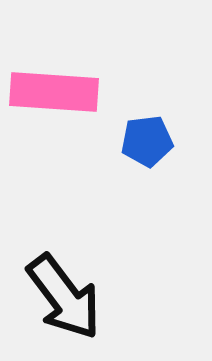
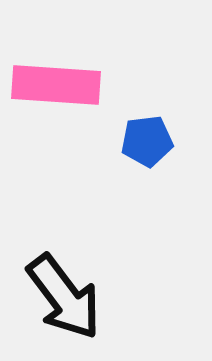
pink rectangle: moved 2 px right, 7 px up
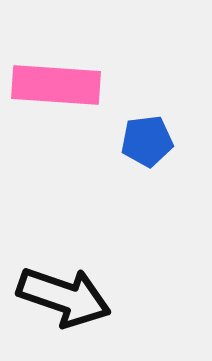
black arrow: rotated 34 degrees counterclockwise
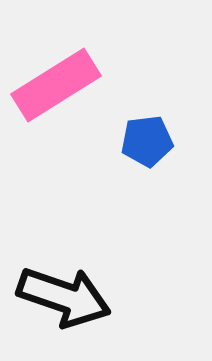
pink rectangle: rotated 36 degrees counterclockwise
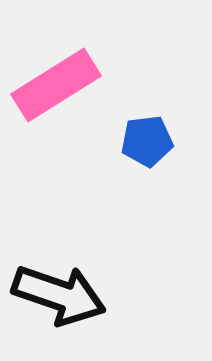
black arrow: moved 5 px left, 2 px up
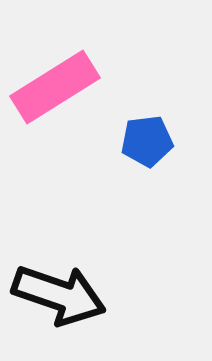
pink rectangle: moved 1 px left, 2 px down
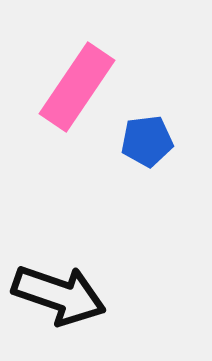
pink rectangle: moved 22 px right; rotated 24 degrees counterclockwise
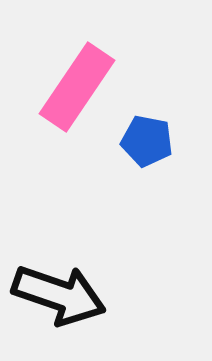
blue pentagon: rotated 18 degrees clockwise
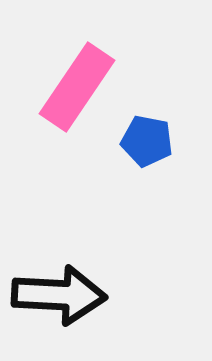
black arrow: rotated 16 degrees counterclockwise
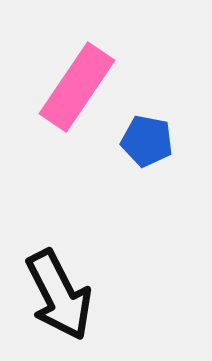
black arrow: rotated 60 degrees clockwise
